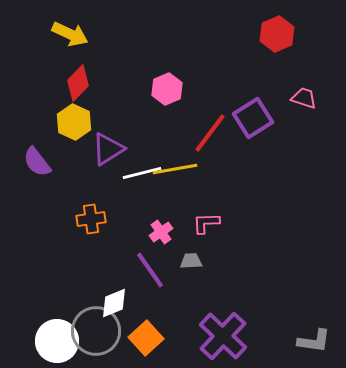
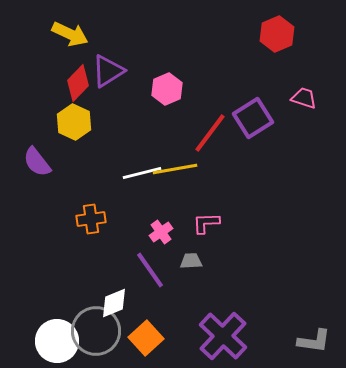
purple triangle: moved 78 px up
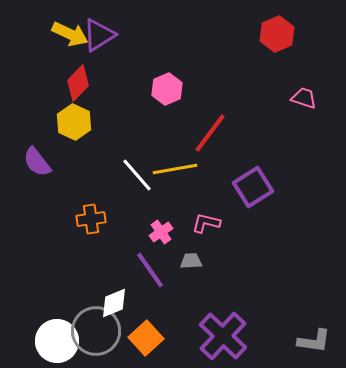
purple triangle: moved 9 px left, 36 px up
purple square: moved 69 px down
white line: moved 5 px left, 2 px down; rotated 63 degrees clockwise
pink L-shape: rotated 16 degrees clockwise
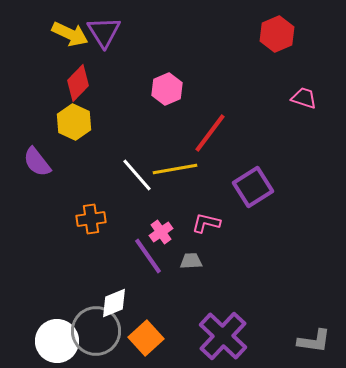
purple triangle: moved 5 px right, 3 px up; rotated 30 degrees counterclockwise
purple line: moved 2 px left, 14 px up
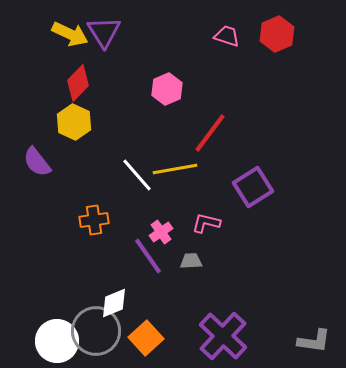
pink trapezoid: moved 77 px left, 62 px up
orange cross: moved 3 px right, 1 px down
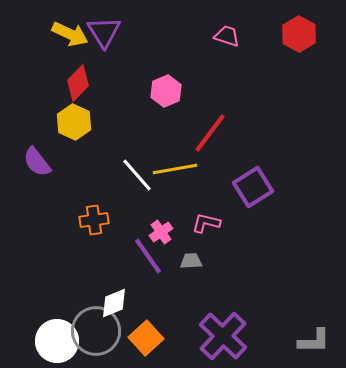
red hexagon: moved 22 px right; rotated 8 degrees counterclockwise
pink hexagon: moved 1 px left, 2 px down
gray L-shape: rotated 8 degrees counterclockwise
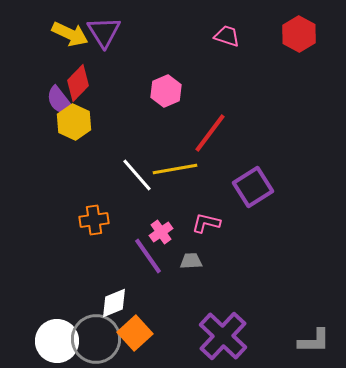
purple semicircle: moved 23 px right, 61 px up
gray circle: moved 8 px down
orange square: moved 11 px left, 5 px up
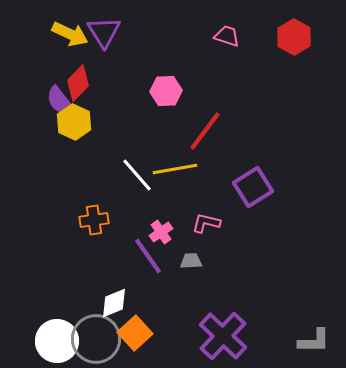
red hexagon: moved 5 px left, 3 px down
pink hexagon: rotated 20 degrees clockwise
red line: moved 5 px left, 2 px up
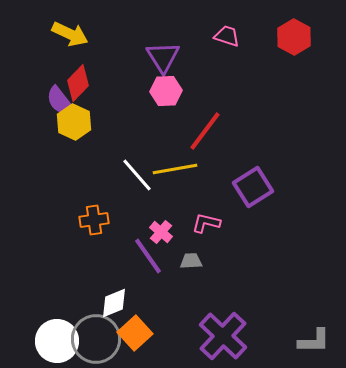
purple triangle: moved 59 px right, 25 px down
pink cross: rotated 15 degrees counterclockwise
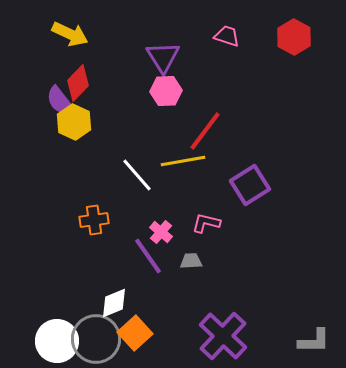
yellow line: moved 8 px right, 8 px up
purple square: moved 3 px left, 2 px up
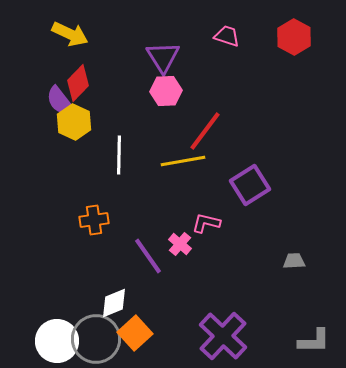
white line: moved 18 px left, 20 px up; rotated 42 degrees clockwise
pink cross: moved 19 px right, 12 px down
gray trapezoid: moved 103 px right
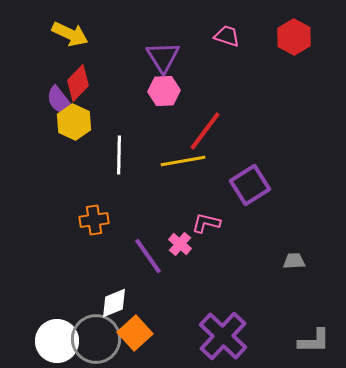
pink hexagon: moved 2 px left
